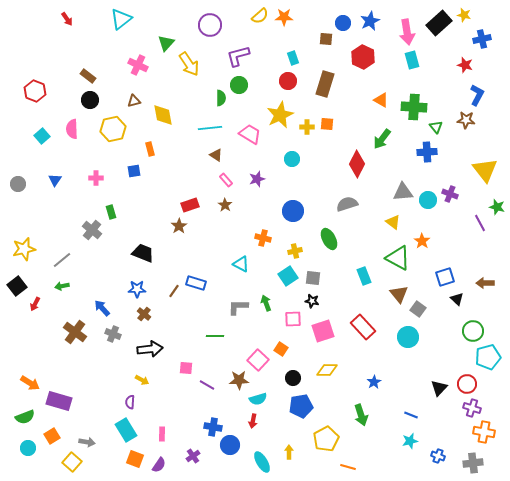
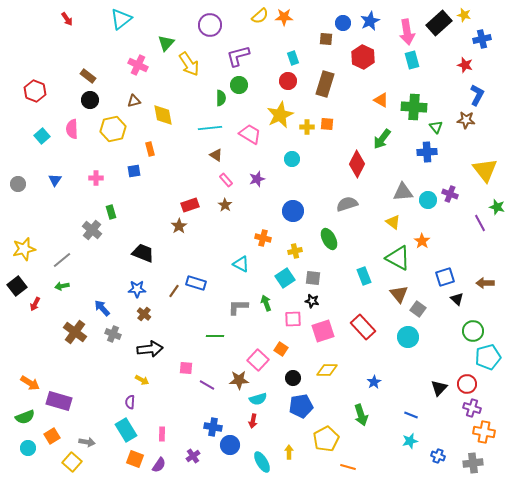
cyan square at (288, 276): moved 3 px left, 2 px down
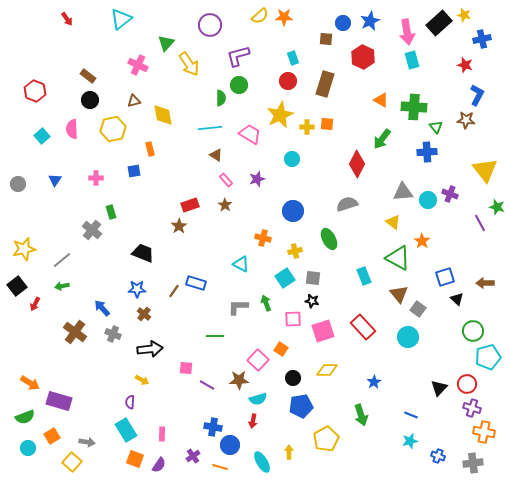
orange line at (348, 467): moved 128 px left
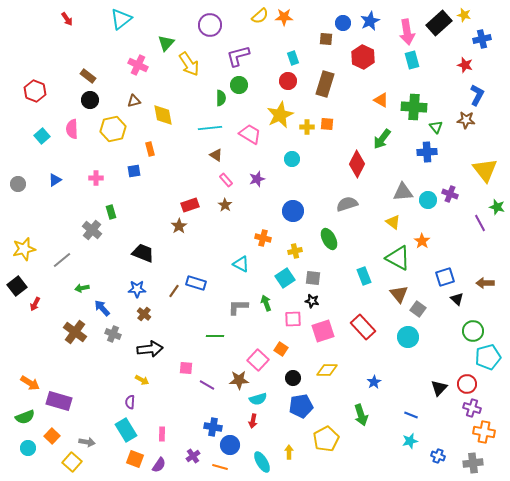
blue triangle at (55, 180): rotated 24 degrees clockwise
green arrow at (62, 286): moved 20 px right, 2 px down
orange square at (52, 436): rotated 14 degrees counterclockwise
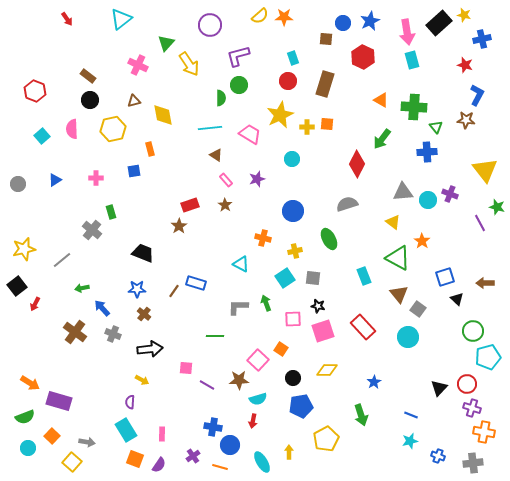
black star at (312, 301): moved 6 px right, 5 px down
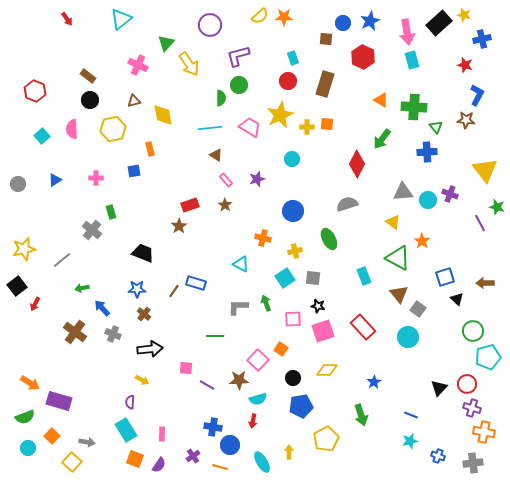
pink trapezoid at (250, 134): moved 7 px up
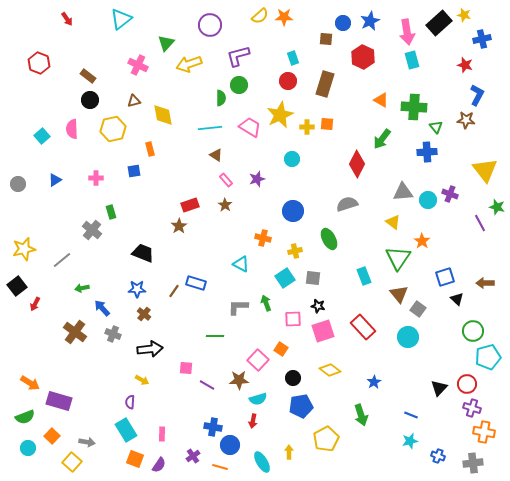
yellow arrow at (189, 64): rotated 105 degrees clockwise
red hexagon at (35, 91): moved 4 px right, 28 px up
green triangle at (398, 258): rotated 36 degrees clockwise
yellow diamond at (327, 370): moved 3 px right; rotated 35 degrees clockwise
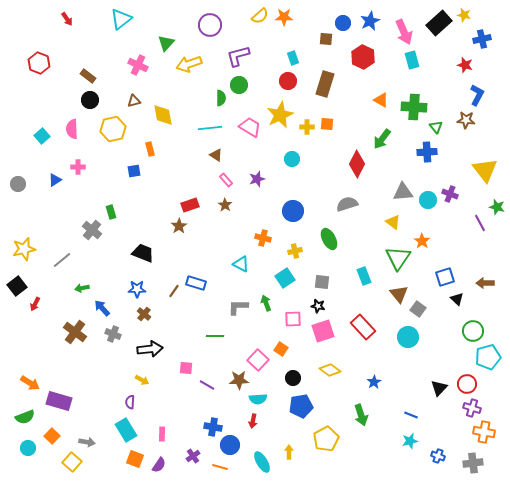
pink arrow at (407, 32): moved 3 px left; rotated 15 degrees counterclockwise
pink cross at (96, 178): moved 18 px left, 11 px up
gray square at (313, 278): moved 9 px right, 4 px down
cyan semicircle at (258, 399): rotated 12 degrees clockwise
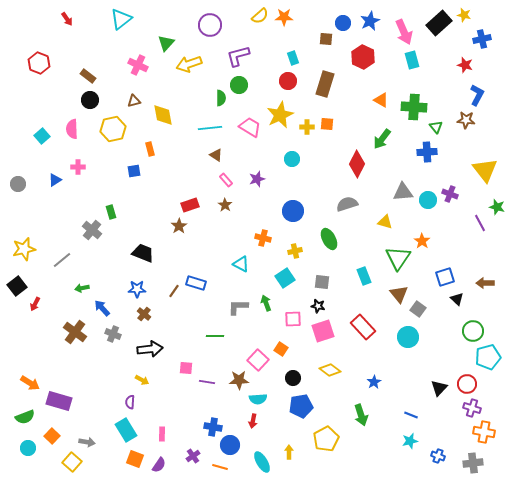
yellow triangle at (393, 222): moved 8 px left; rotated 21 degrees counterclockwise
purple line at (207, 385): moved 3 px up; rotated 21 degrees counterclockwise
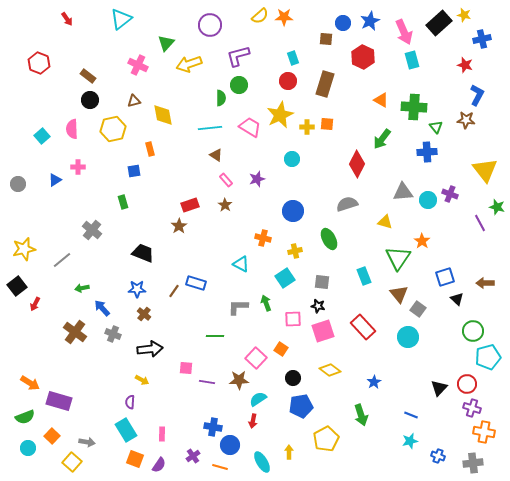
green rectangle at (111, 212): moved 12 px right, 10 px up
pink square at (258, 360): moved 2 px left, 2 px up
cyan semicircle at (258, 399): rotated 150 degrees clockwise
